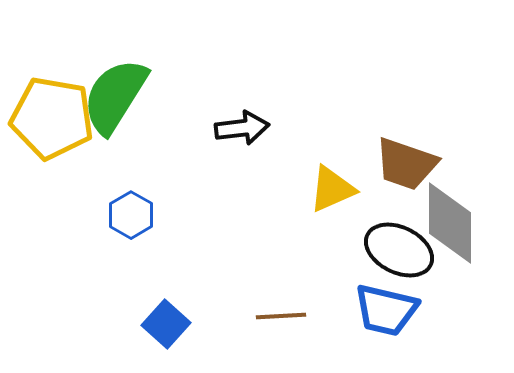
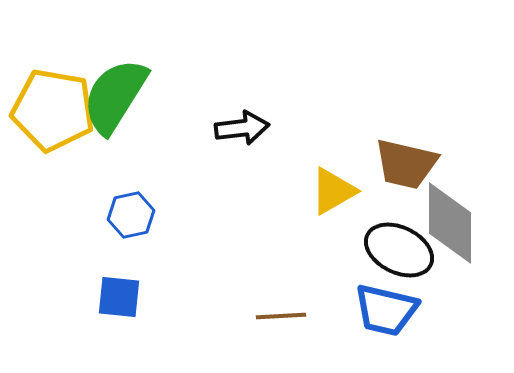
yellow pentagon: moved 1 px right, 8 px up
brown trapezoid: rotated 6 degrees counterclockwise
yellow triangle: moved 1 px right, 2 px down; rotated 6 degrees counterclockwise
blue hexagon: rotated 18 degrees clockwise
blue square: moved 47 px left, 27 px up; rotated 36 degrees counterclockwise
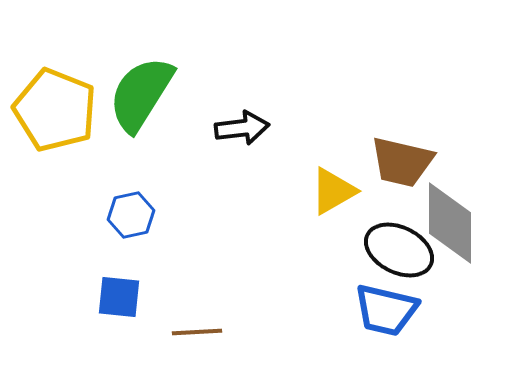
green semicircle: moved 26 px right, 2 px up
yellow pentagon: moved 2 px right; rotated 12 degrees clockwise
brown trapezoid: moved 4 px left, 2 px up
brown line: moved 84 px left, 16 px down
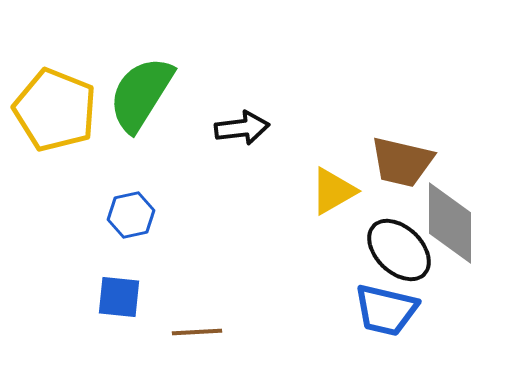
black ellipse: rotated 18 degrees clockwise
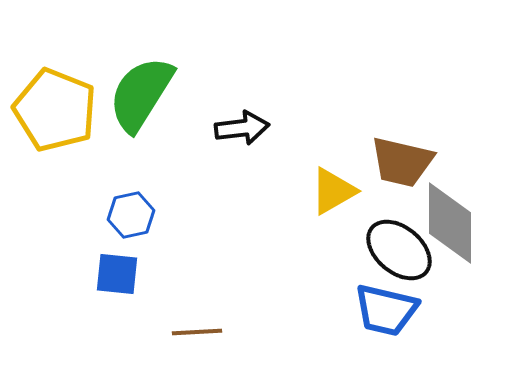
black ellipse: rotated 4 degrees counterclockwise
blue square: moved 2 px left, 23 px up
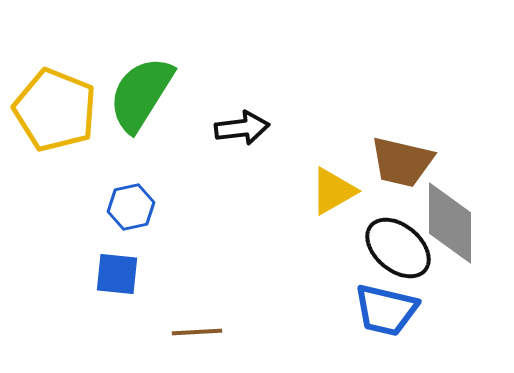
blue hexagon: moved 8 px up
black ellipse: moved 1 px left, 2 px up
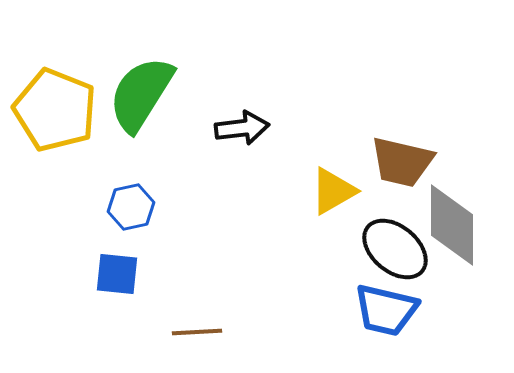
gray diamond: moved 2 px right, 2 px down
black ellipse: moved 3 px left, 1 px down
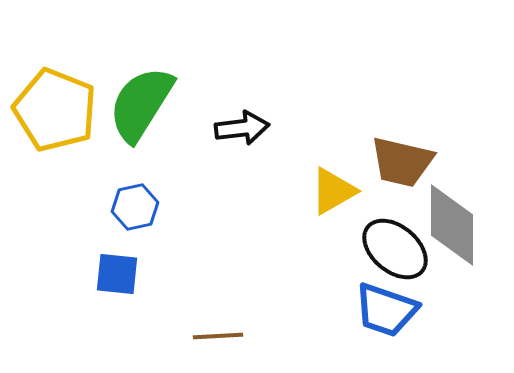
green semicircle: moved 10 px down
blue hexagon: moved 4 px right
blue trapezoid: rotated 6 degrees clockwise
brown line: moved 21 px right, 4 px down
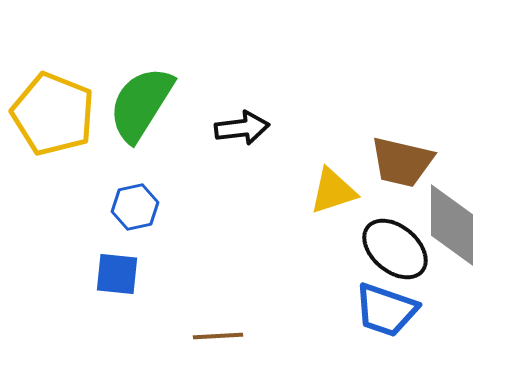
yellow pentagon: moved 2 px left, 4 px down
yellow triangle: rotated 12 degrees clockwise
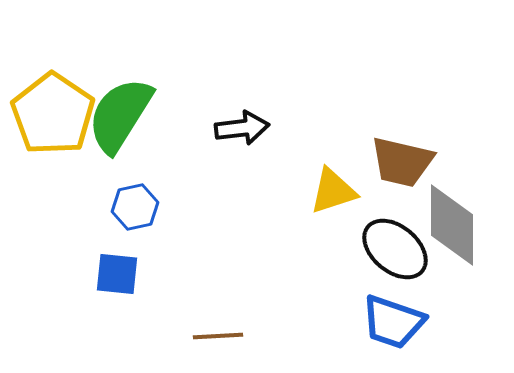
green semicircle: moved 21 px left, 11 px down
yellow pentagon: rotated 12 degrees clockwise
blue trapezoid: moved 7 px right, 12 px down
